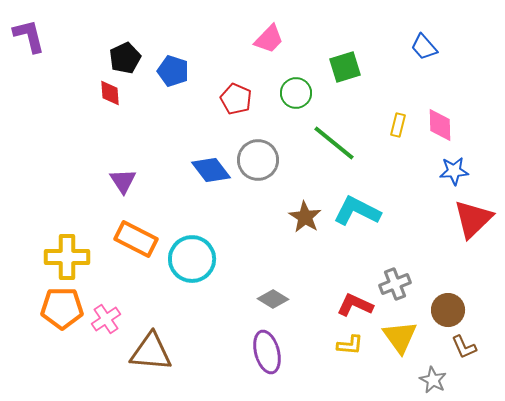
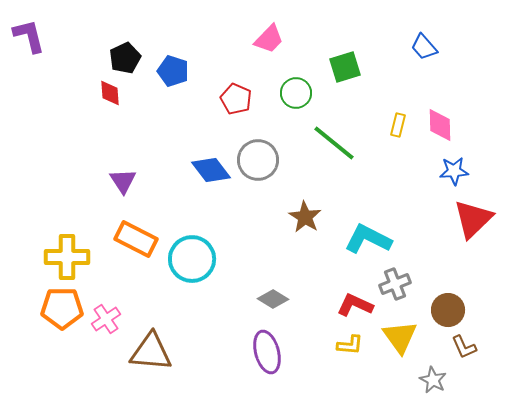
cyan L-shape: moved 11 px right, 28 px down
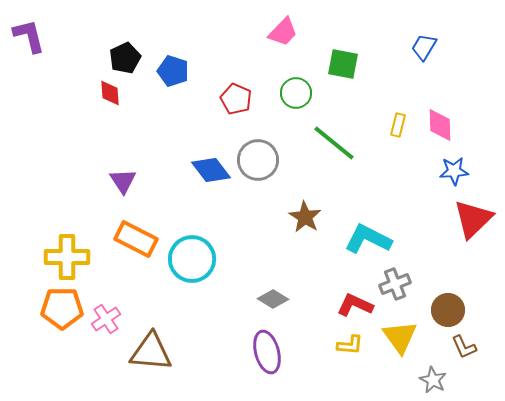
pink trapezoid: moved 14 px right, 7 px up
blue trapezoid: rotated 72 degrees clockwise
green square: moved 2 px left, 3 px up; rotated 28 degrees clockwise
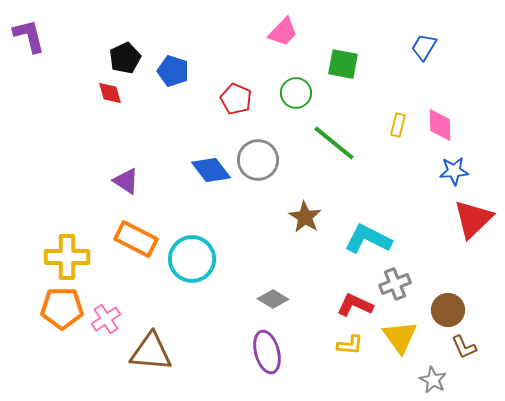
red diamond: rotated 12 degrees counterclockwise
purple triangle: moved 3 px right; rotated 24 degrees counterclockwise
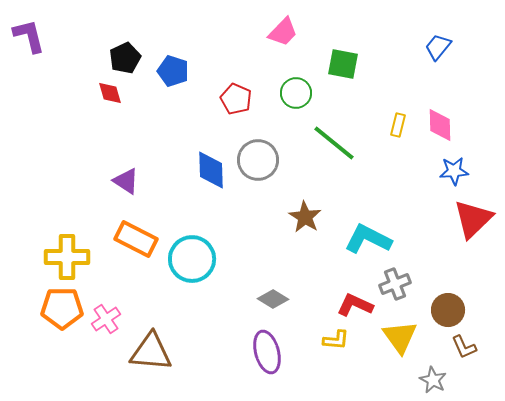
blue trapezoid: moved 14 px right; rotated 8 degrees clockwise
blue diamond: rotated 36 degrees clockwise
yellow L-shape: moved 14 px left, 5 px up
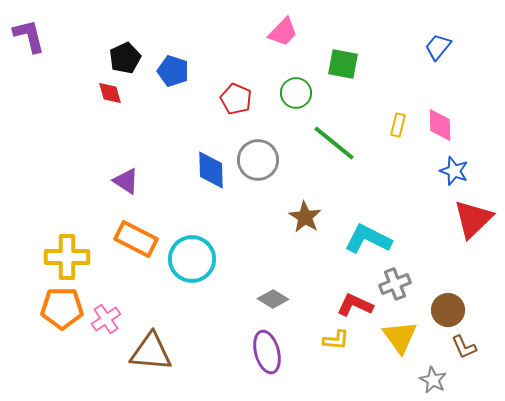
blue star: rotated 24 degrees clockwise
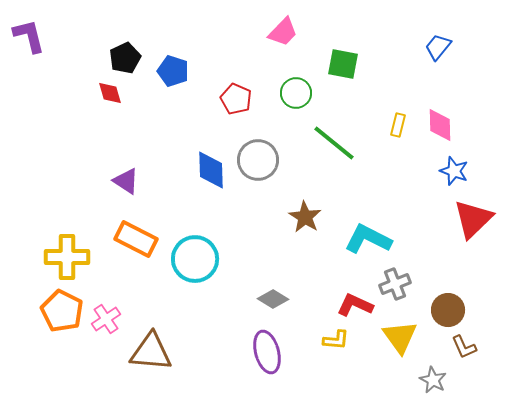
cyan circle: moved 3 px right
orange pentagon: moved 3 px down; rotated 27 degrees clockwise
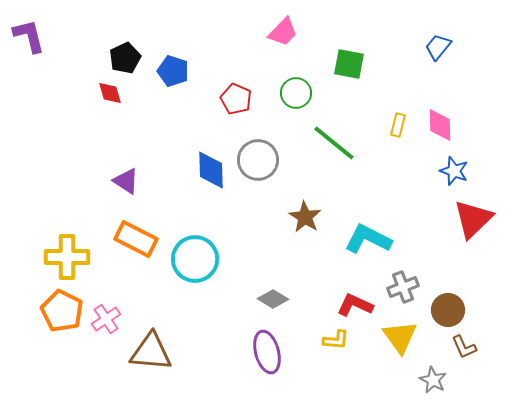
green square: moved 6 px right
gray cross: moved 8 px right, 3 px down
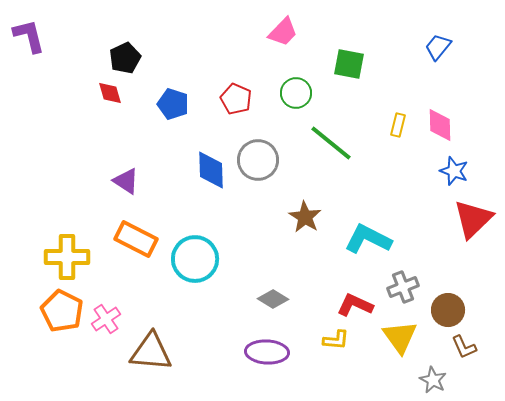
blue pentagon: moved 33 px down
green line: moved 3 px left
purple ellipse: rotated 72 degrees counterclockwise
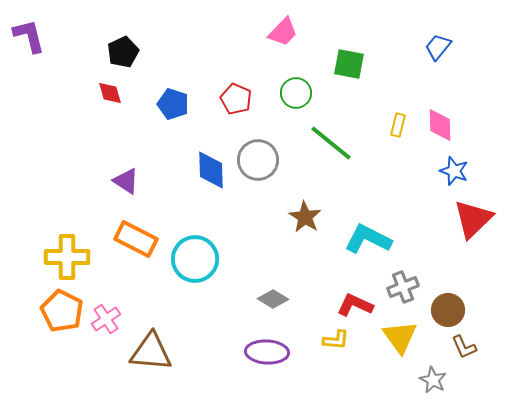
black pentagon: moved 2 px left, 6 px up
